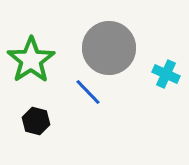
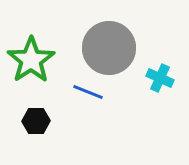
cyan cross: moved 6 px left, 4 px down
blue line: rotated 24 degrees counterclockwise
black hexagon: rotated 16 degrees counterclockwise
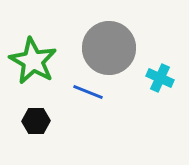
green star: moved 2 px right, 1 px down; rotated 9 degrees counterclockwise
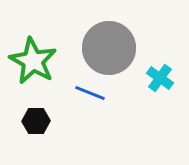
cyan cross: rotated 12 degrees clockwise
blue line: moved 2 px right, 1 px down
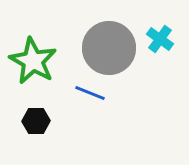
cyan cross: moved 39 px up
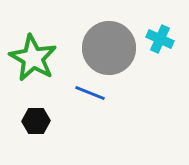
cyan cross: rotated 12 degrees counterclockwise
green star: moved 3 px up
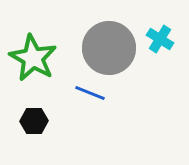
cyan cross: rotated 8 degrees clockwise
black hexagon: moved 2 px left
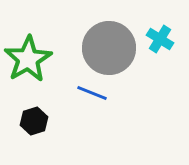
green star: moved 5 px left, 1 px down; rotated 12 degrees clockwise
blue line: moved 2 px right
black hexagon: rotated 16 degrees counterclockwise
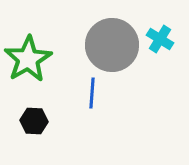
gray circle: moved 3 px right, 3 px up
blue line: rotated 72 degrees clockwise
black hexagon: rotated 20 degrees clockwise
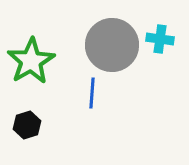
cyan cross: rotated 24 degrees counterclockwise
green star: moved 3 px right, 2 px down
black hexagon: moved 7 px left, 4 px down; rotated 20 degrees counterclockwise
